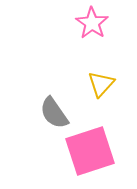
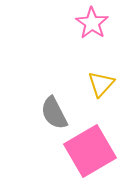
gray semicircle: rotated 8 degrees clockwise
pink square: rotated 12 degrees counterclockwise
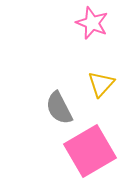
pink star: rotated 12 degrees counterclockwise
gray semicircle: moved 5 px right, 5 px up
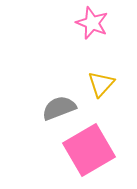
gray semicircle: rotated 96 degrees clockwise
pink square: moved 1 px left, 1 px up
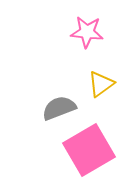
pink star: moved 5 px left, 9 px down; rotated 16 degrees counterclockwise
yellow triangle: rotated 12 degrees clockwise
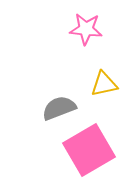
pink star: moved 1 px left, 3 px up
yellow triangle: moved 3 px right; rotated 24 degrees clockwise
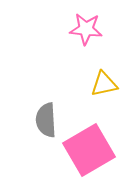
gray semicircle: moved 13 px left, 12 px down; rotated 72 degrees counterclockwise
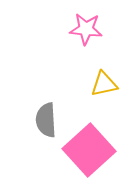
pink square: rotated 12 degrees counterclockwise
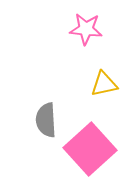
pink square: moved 1 px right, 1 px up
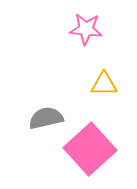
yellow triangle: rotated 12 degrees clockwise
gray semicircle: moved 2 px up; rotated 80 degrees clockwise
